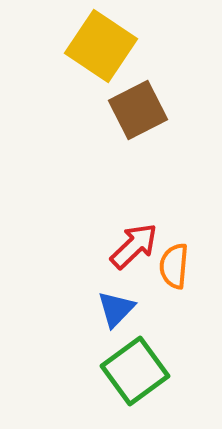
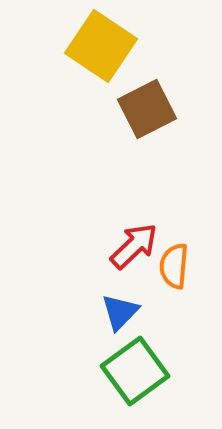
brown square: moved 9 px right, 1 px up
blue triangle: moved 4 px right, 3 px down
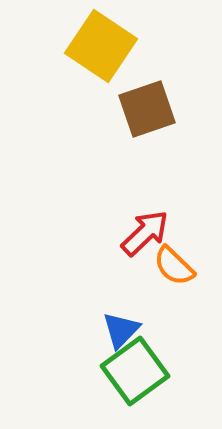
brown square: rotated 8 degrees clockwise
red arrow: moved 11 px right, 13 px up
orange semicircle: rotated 51 degrees counterclockwise
blue triangle: moved 1 px right, 18 px down
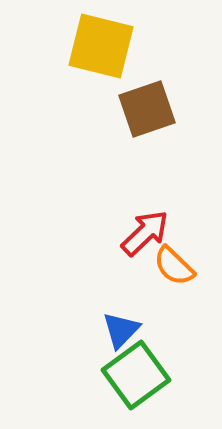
yellow square: rotated 20 degrees counterclockwise
green square: moved 1 px right, 4 px down
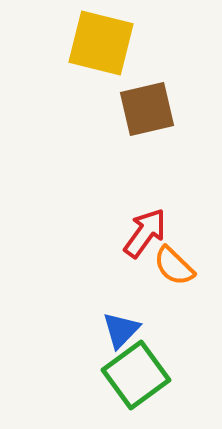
yellow square: moved 3 px up
brown square: rotated 6 degrees clockwise
red arrow: rotated 10 degrees counterclockwise
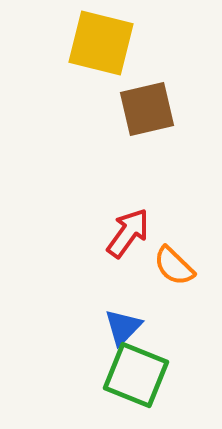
red arrow: moved 17 px left
blue triangle: moved 2 px right, 3 px up
green square: rotated 32 degrees counterclockwise
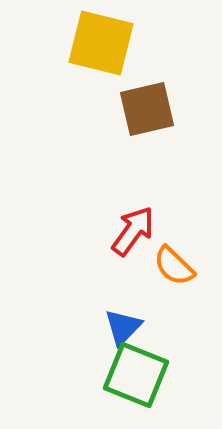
red arrow: moved 5 px right, 2 px up
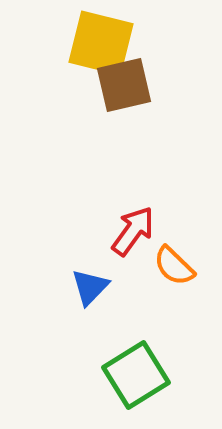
brown square: moved 23 px left, 24 px up
blue triangle: moved 33 px left, 40 px up
green square: rotated 36 degrees clockwise
